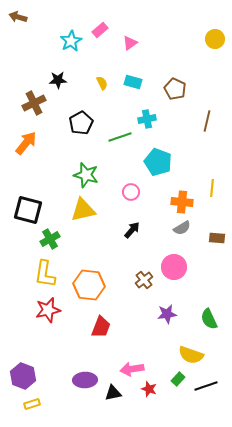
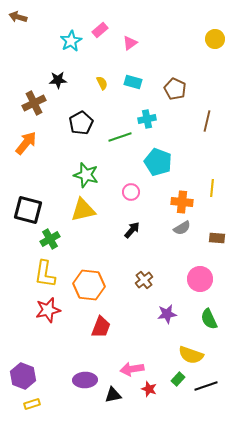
pink circle at (174, 267): moved 26 px right, 12 px down
black triangle at (113, 393): moved 2 px down
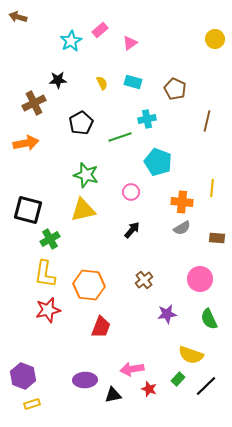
orange arrow at (26, 143): rotated 40 degrees clockwise
black line at (206, 386): rotated 25 degrees counterclockwise
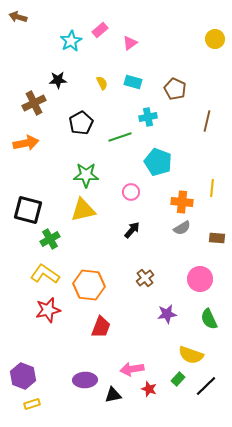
cyan cross at (147, 119): moved 1 px right, 2 px up
green star at (86, 175): rotated 15 degrees counterclockwise
yellow L-shape at (45, 274): rotated 116 degrees clockwise
brown cross at (144, 280): moved 1 px right, 2 px up
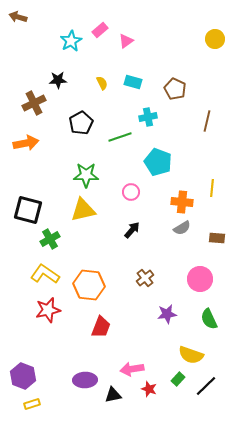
pink triangle at (130, 43): moved 4 px left, 2 px up
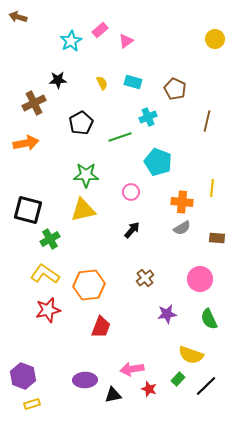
cyan cross at (148, 117): rotated 12 degrees counterclockwise
orange hexagon at (89, 285): rotated 12 degrees counterclockwise
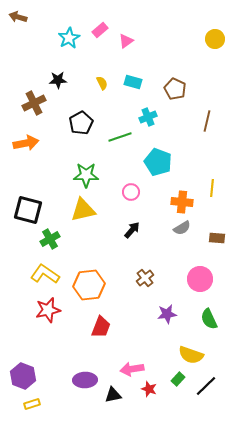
cyan star at (71, 41): moved 2 px left, 3 px up
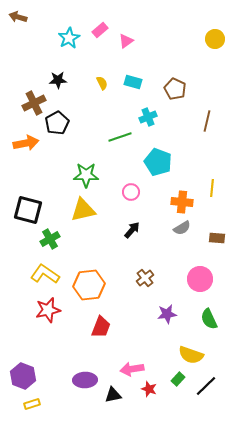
black pentagon at (81, 123): moved 24 px left
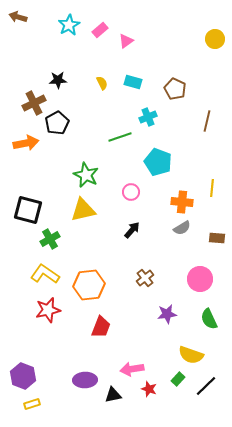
cyan star at (69, 38): moved 13 px up
green star at (86, 175): rotated 25 degrees clockwise
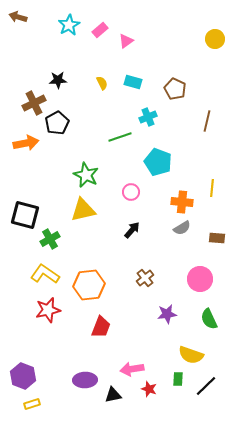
black square at (28, 210): moved 3 px left, 5 px down
green rectangle at (178, 379): rotated 40 degrees counterclockwise
